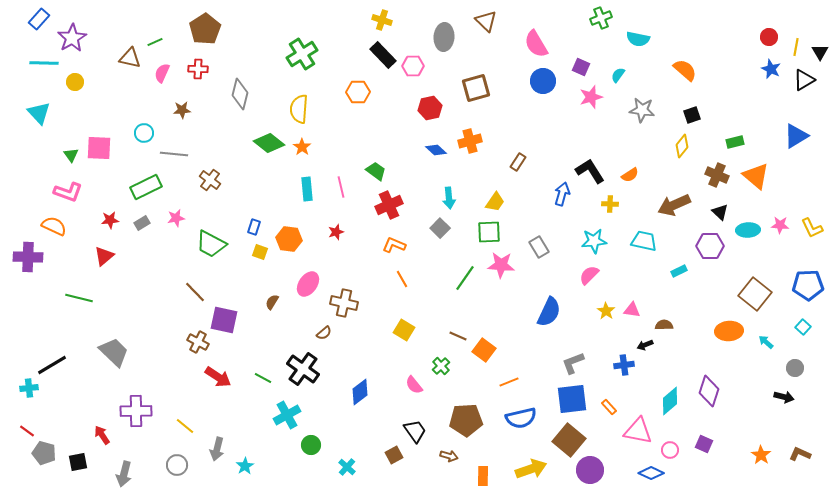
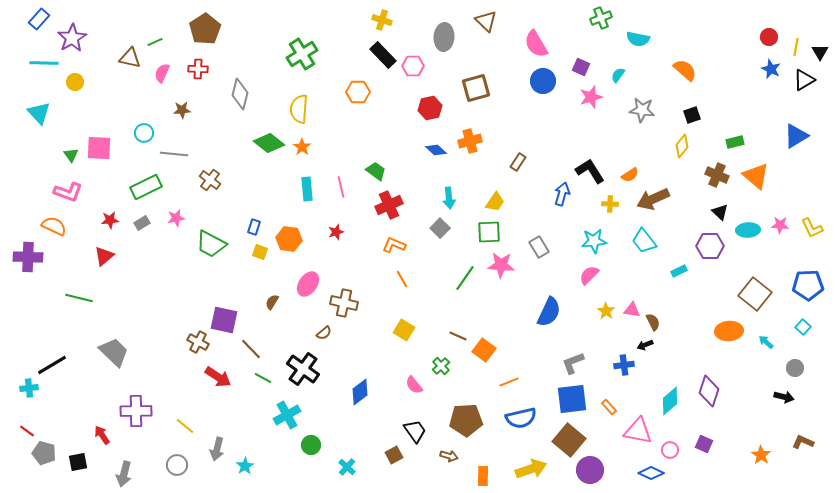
brown arrow at (674, 205): moved 21 px left, 6 px up
cyan trapezoid at (644, 241): rotated 140 degrees counterclockwise
brown line at (195, 292): moved 56 px right, 57 px down
brown semicircle at (664, 325): moved 11 px left, 3 px up; rotated 66 degrees clockwise
brown L-shape at (800, 454): moved 3 px right, 12 px up
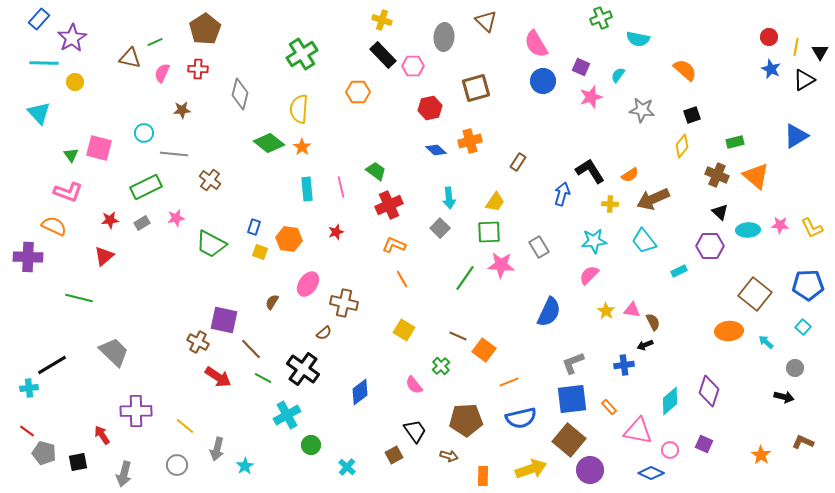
pink square at (99, 148): rotated 12 degrees clockwise
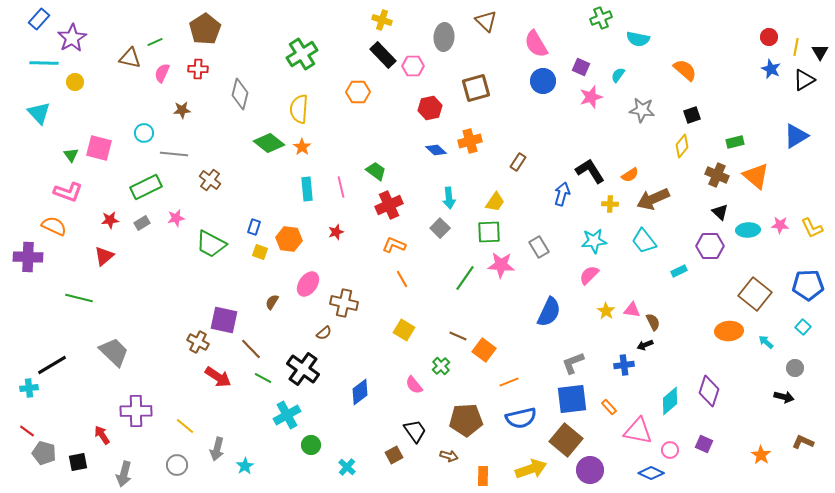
brown square at (569, 440): moved 3 px left
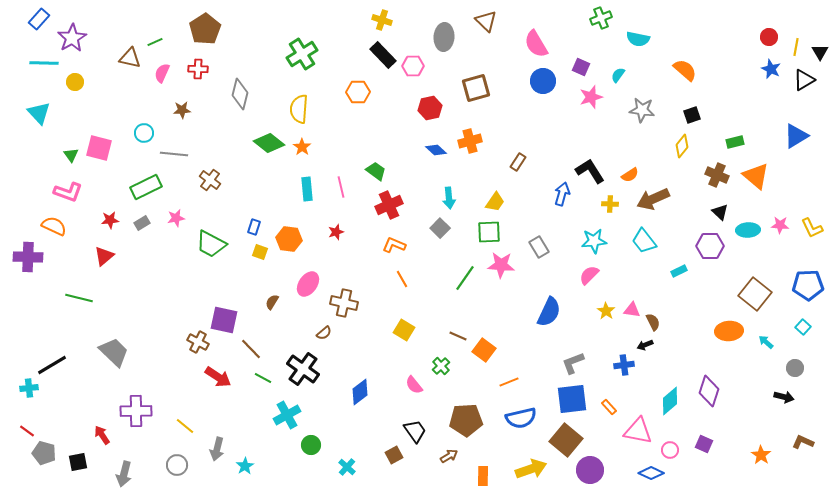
brown arrow at (449, 456): rotated 48 degrees counterclockwise
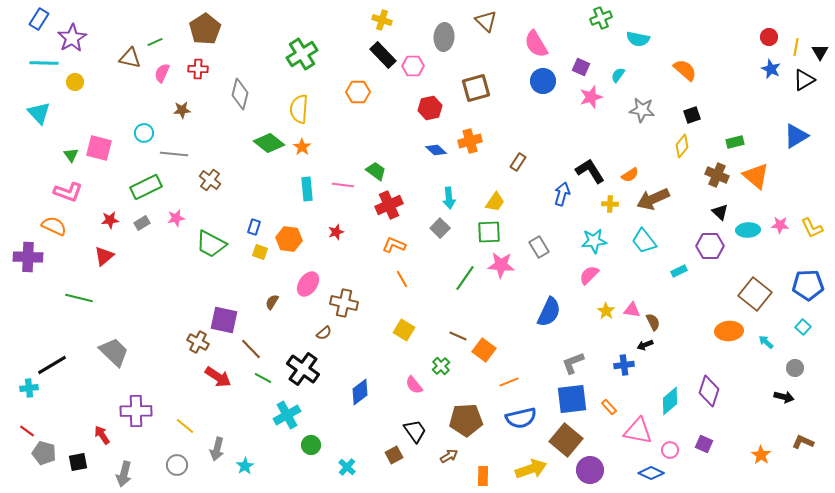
blue rectangle at (39, 19): rotated 10 degrees counterclockwise
pink line at (341, 187): moved 2 px right, 2 px up; rotated 70 degrees counterclockwise
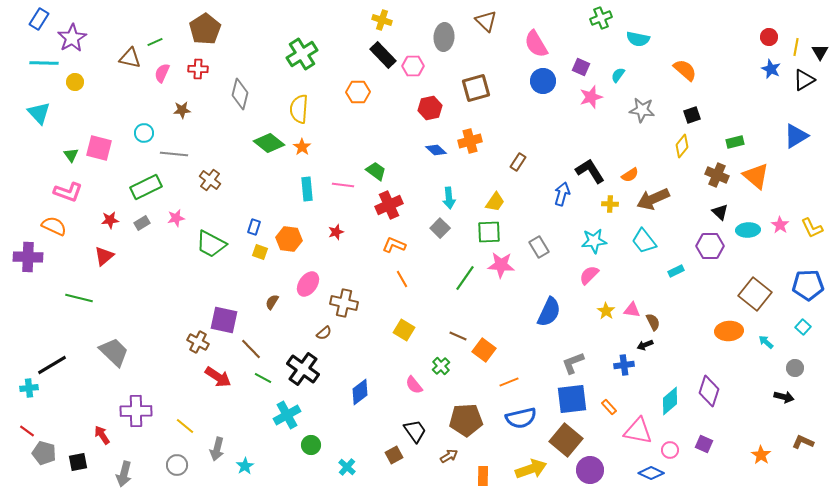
pink star at (780, 225): rotated 30 degrees clockwise
cyan rectangle at (679, 271): moved 3 px left
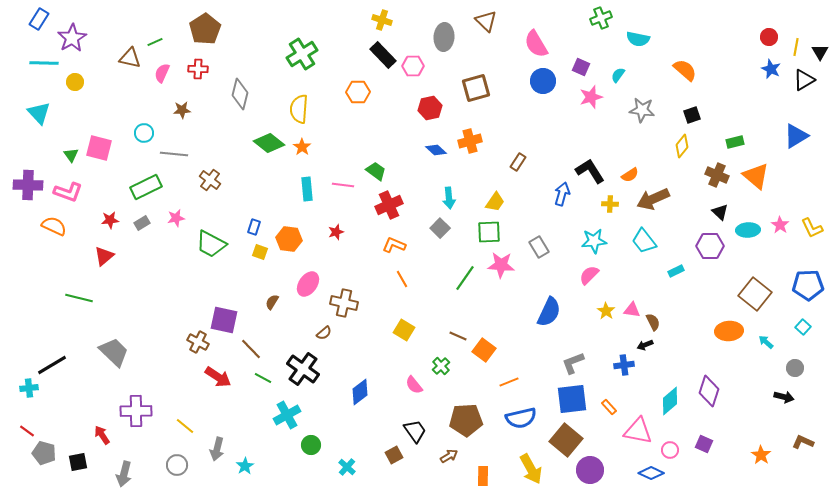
purple cross at (28, 257): moved 72 px up
yellow arrow at (531, 469): rotated 80 degrees clockwise
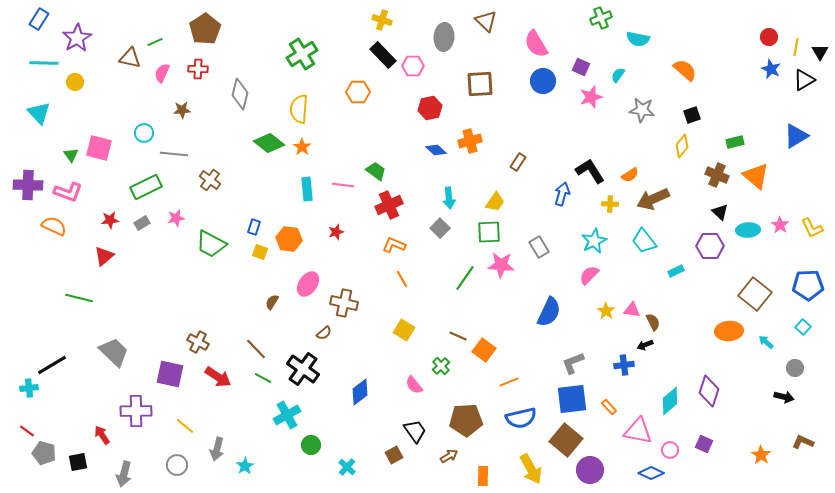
purple star at (72, 38): moved 5 px right
brown square at (476, 88): moved 4 px right, 4 px up; rotated 12 degrees clockwise
cyan star at (594, 241): rotated 20 degrees counterclockwise
purple square at (224, 320): moved 54 px left, 54 px down
brown line at (251, 349): moved 5 px right
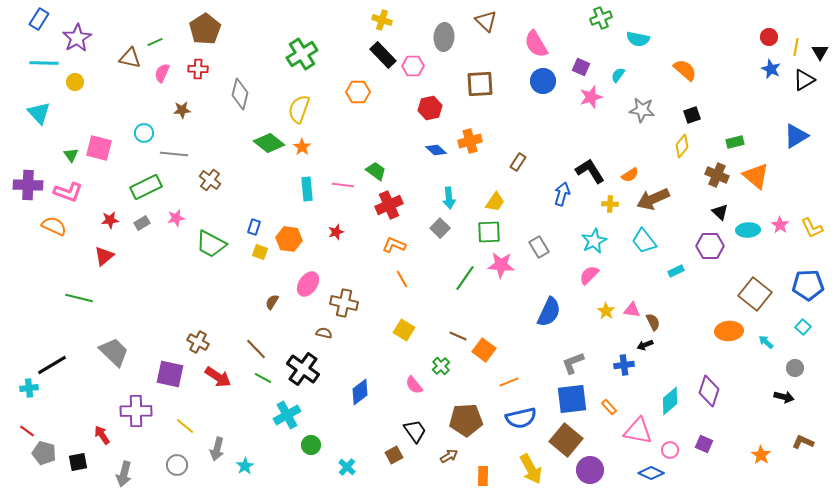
yellow semicircle at (299, 109): rotated 16 degrees clockwise
brown semicircle at (324, 333): rotated 126 degrees counterclockwise
